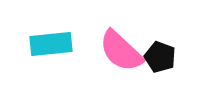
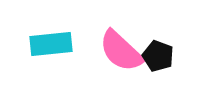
black pentagon: moved 2 px left, 1 px up
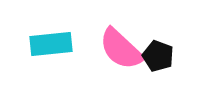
pink semicircle: moved 2 px up
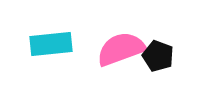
pink semicircle: rotated 117 degrees clockwise
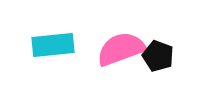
cyan rectangle: moved 2 px right, 1 px down
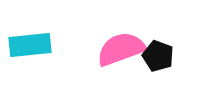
cyan rectangle: moved 23 px left
